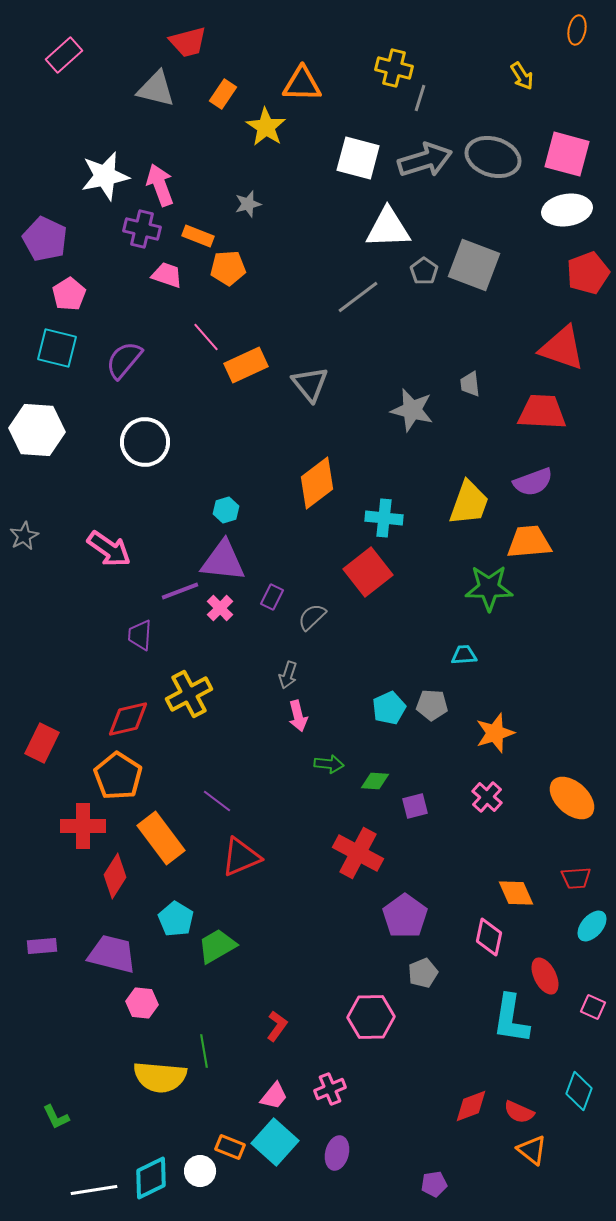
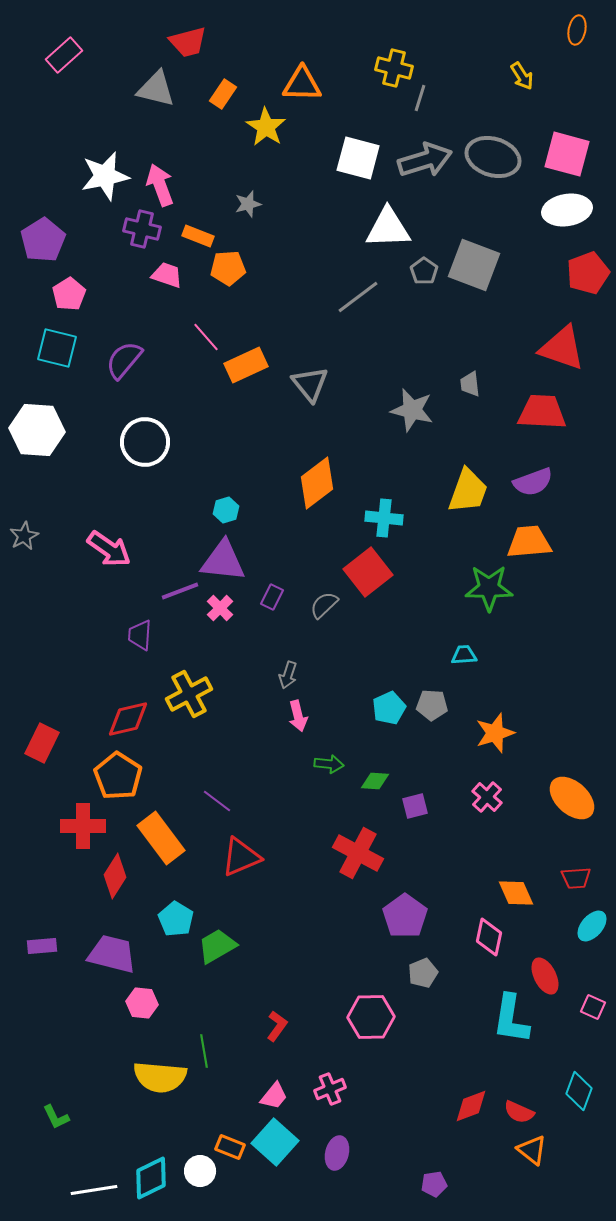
purple pentagon at (45, 239): moved 2 px left, 1 px down; rotated 15 degrees clockwise
yellow trapezoid at (469, 503): moved 1 px left, 12 px up
gray semicircle at (312, 617): moved 12 px right, 12 px up
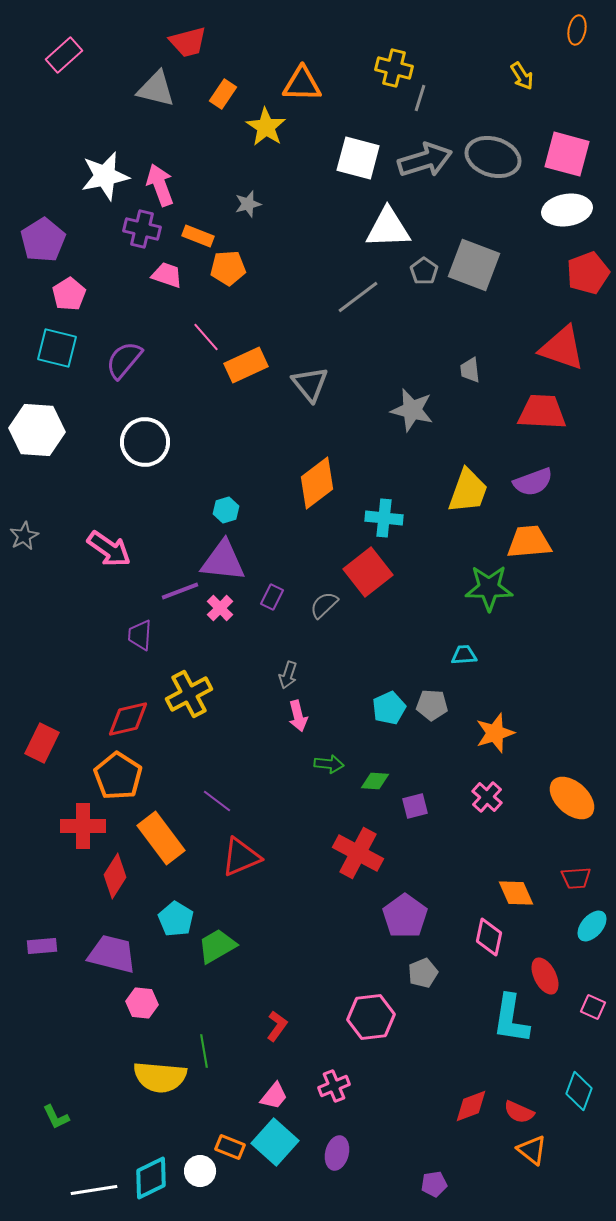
gray trapezoid at (470, 384): moved 14 px up
pink hexagon at (371, 1017): rotated 6 degrees counterclockwise
pink cross at (330, 1089): moved 4 px right, 3 px up
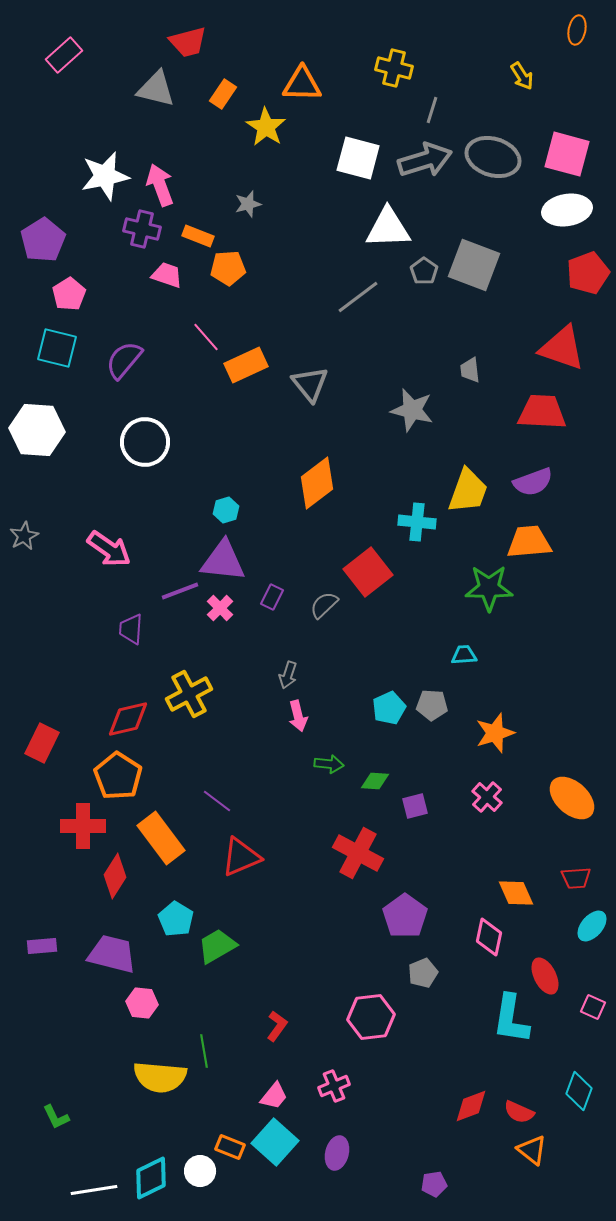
gray line at (420, 98): moved 12 px right, 12 px down
cyan cross at (384, 518): moved 33 px right, 4 px down
purple trapezoid at (140, 635): moved 9 px left, 6 px up
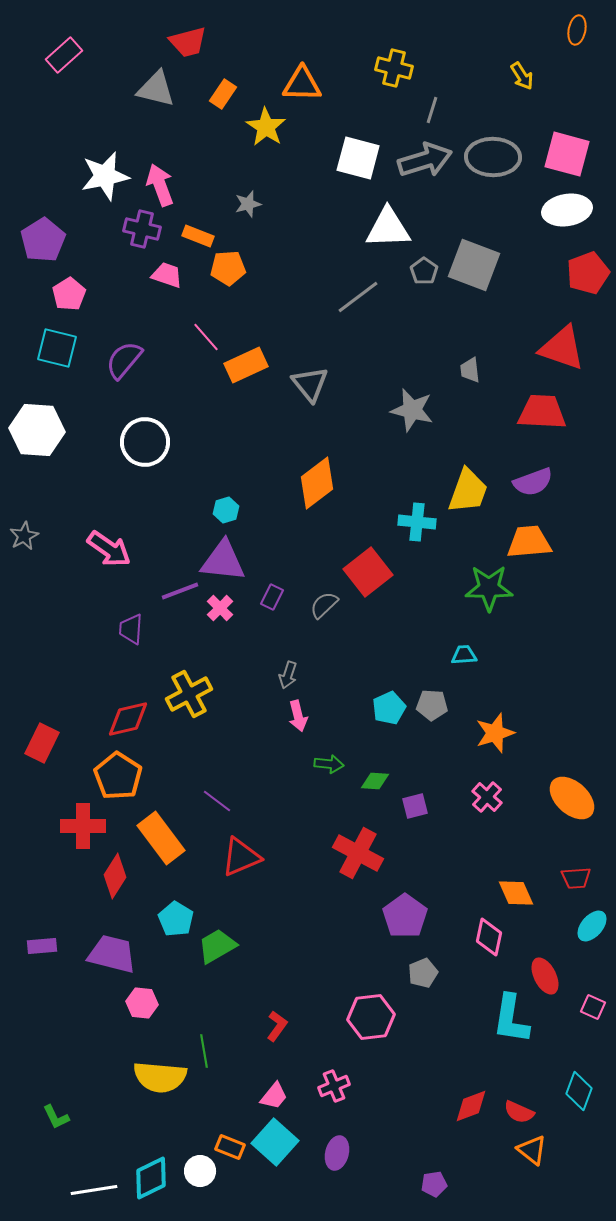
gray ellipse at (493, 157): rotated 16 degrees counterclockwise
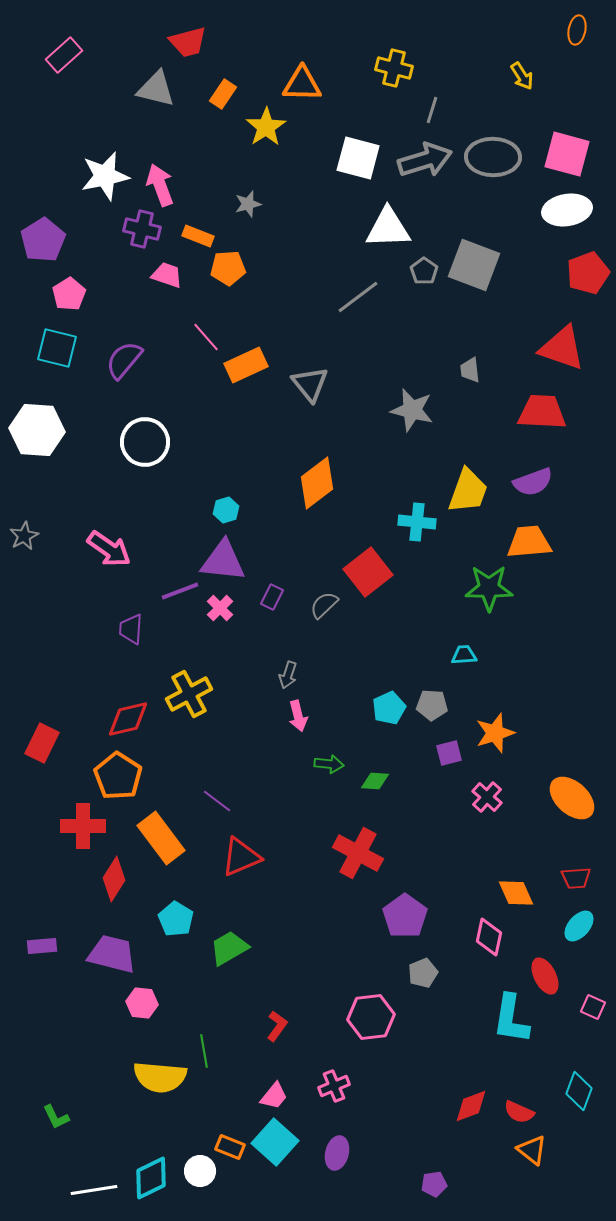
yellow star at (266, 127): rotated 6 degrees clockwise
purple square at (415, 806): moved 34 px right, 53 px up
red diamond at (115, 876): moved 1 px left, 3 px down
cyan ellipse at (592, 926): moved 13 px left
green trapezoid at (217, 946): moved 12 px right, 2 px down
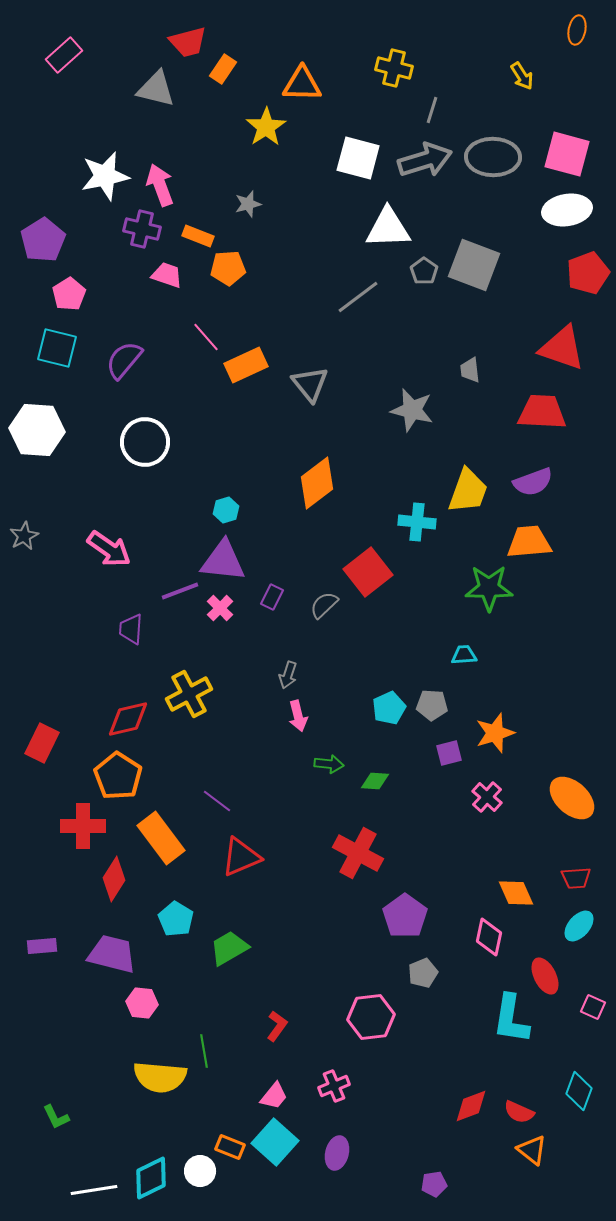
orange rectangle at (223, 94): moved 25 px up
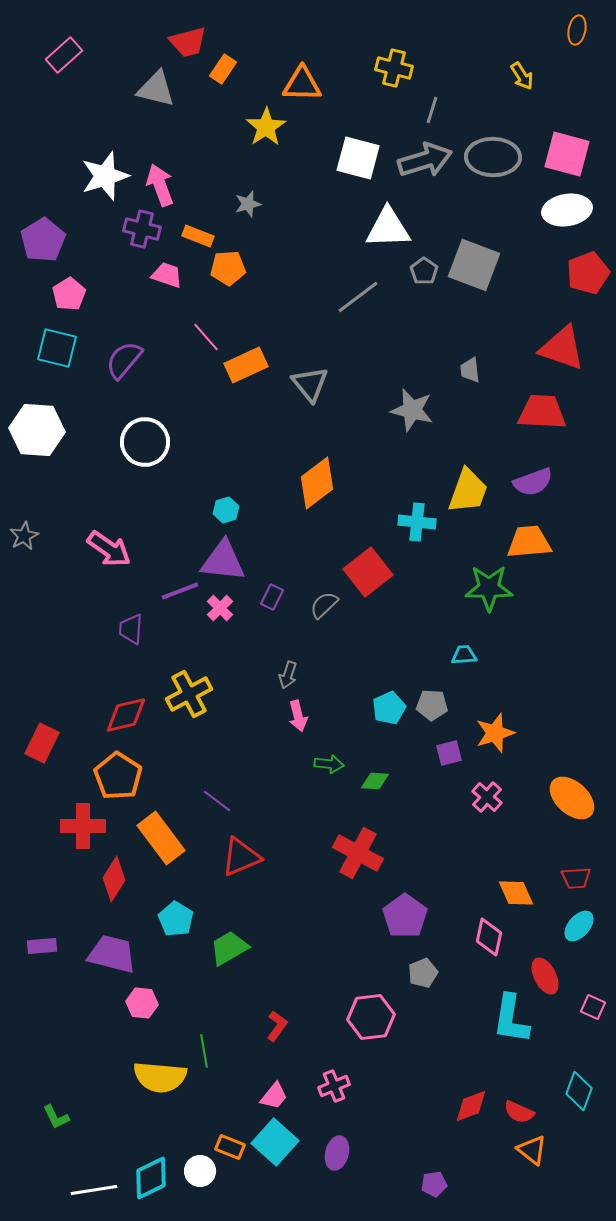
white star at (105, 176): rotated 6 degrees counterclockwise
red diamond at (128, 719): moved 2 px left, 4 px up
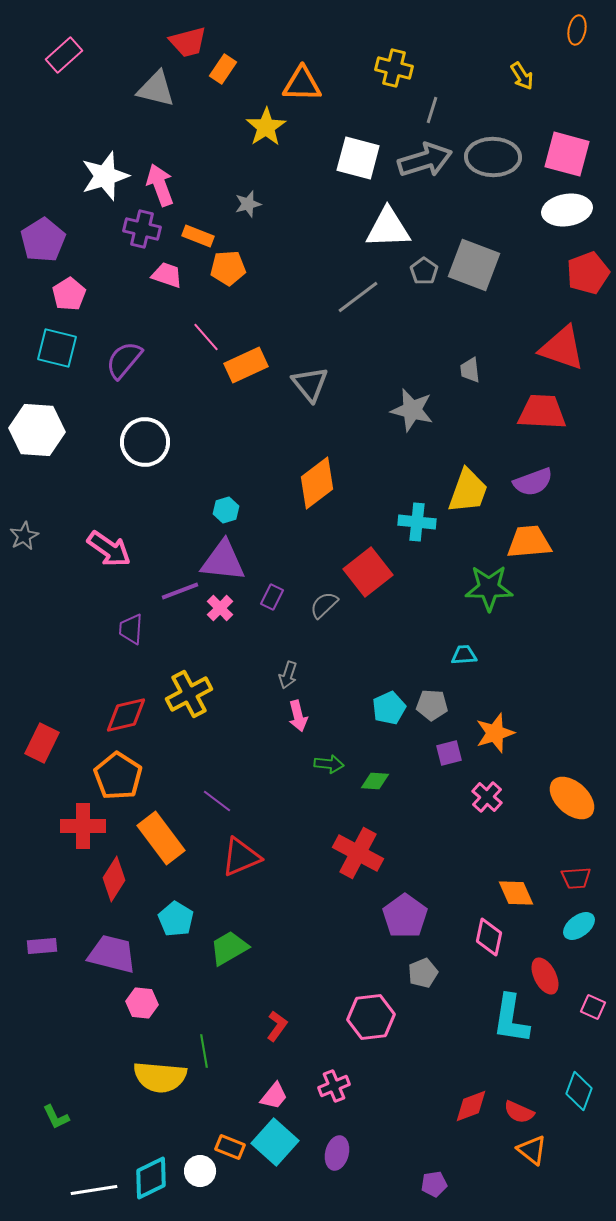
cyan ellipse at (579, 926): rotated 12 degrees clockwise
